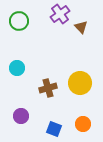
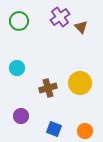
purple cross: moved 3 px down
orange circle: moved 2 px right, 7 px down
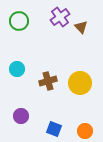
cyan circle: moved 1 px down
brown cross: moved 7 px up
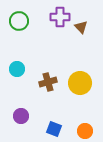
purple cross: rotated 36 degrees clockwise
brown cross: moved 1 px down
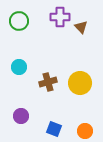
cyan circle: moved 2 px right, 2 px up
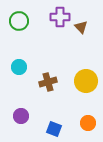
yellow circle: moved 6 px right, 2 px up
orange circle: moved 3 px right, 8 px up
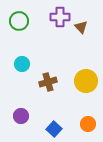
cyan circle: moved 3 px right, 3 px up
orange circle: moved 1 px down
blue square: rotated 21 degrees clockwise
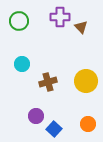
purple circle: moved 15 px right
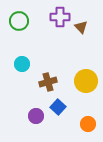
blue square: moved 4 px right, 22 px up
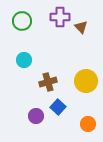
green circle: moved 3 px right
cyan circle: moved 2 px right, 4 px up
